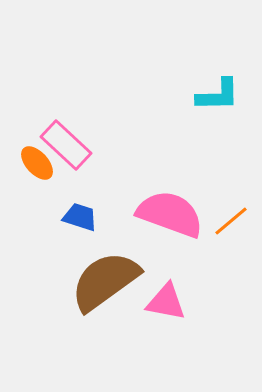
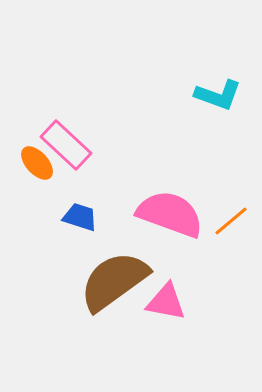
cyan L-shape: rotated 21 degrees clockwise
brown semicircle: moved 9 px right
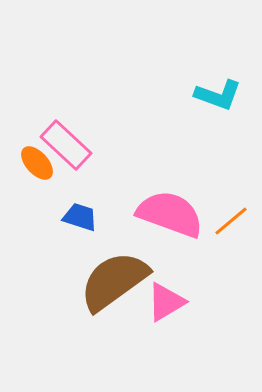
pink triangle: rotated 42 degrees counterclockwise
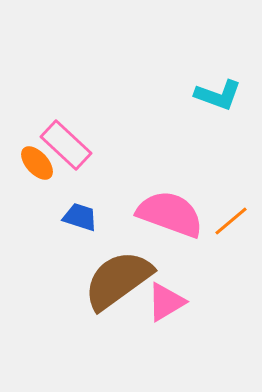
brown semicircle: moved 4 px right, 1 px up
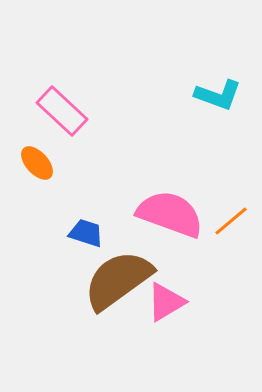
pink rectangle: moved 4 px left, 34 px up
blue trapezoid: moved 6 px right, 16 px down
